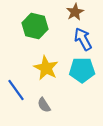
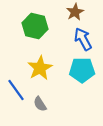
yellow star: moved 6 px left; rotated 15 degrees clockwise
gray semicircle: moved 4 px left, 1 px up
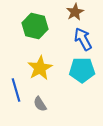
blue line: rotated 20 degrees clockwise
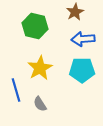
blue arrow: rotated 65 degrees counterclockwise
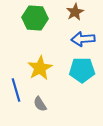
green hexagon: moved 8 px up; rotated 10 degrees counterclockwise
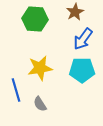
green hexagon: moved 1 px down
blue arrow: rotated 50 degrees counterclockwise
yellow star: rotated 20 degrees clockwise
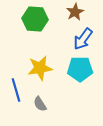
cyan pentagon: moved 2 px left, 1 px up
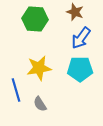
brown star: rotated 24 degrees counterclockwise
blue arrow: moved 2 px left, 1 px up
yellow star: moved 1 px left
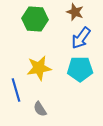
gray semicircle: moved 5 px down
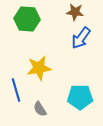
brown star: rotated 12 degrees counterclockwise
green hexagon: moved 8 px left
cyan pentagon: moved 28 px down
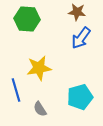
brown star: moved 2 px right
cyan pentagon: rotated 15 degrees counterclockwise
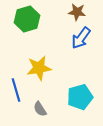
green hexagon: rotated 20 degrees counterclockwise
